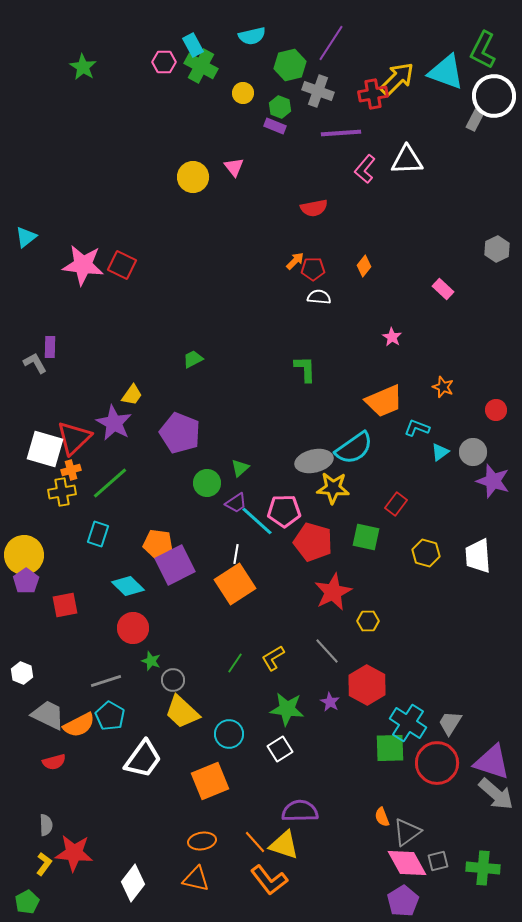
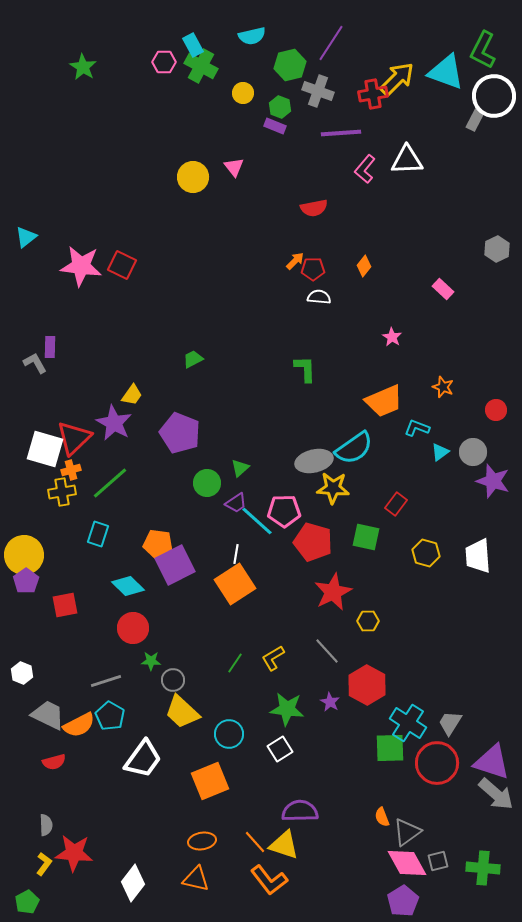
pink star at (83, 265): moved 2 px left, 1 px down
green star at (151, 661): rotated 18 degrees counterclockwise
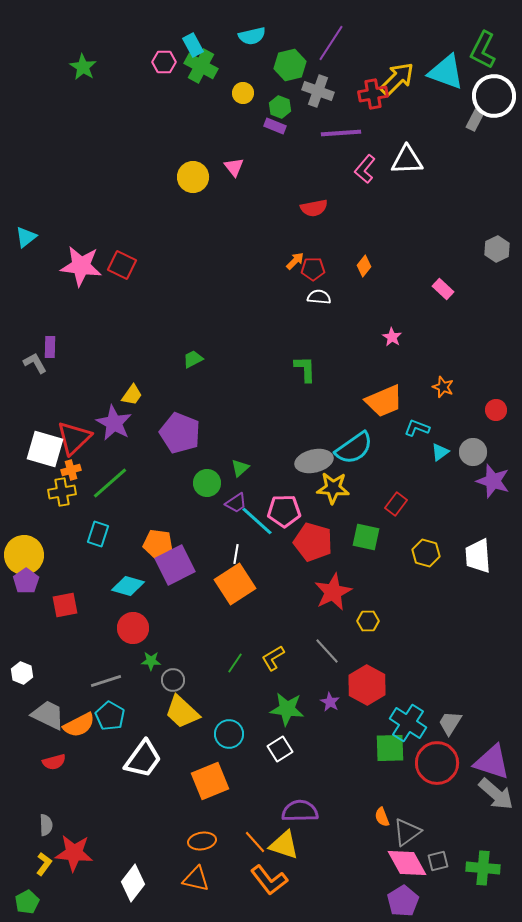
cyan diamond at (128, 586): rotated 28 degrees counterclockwise
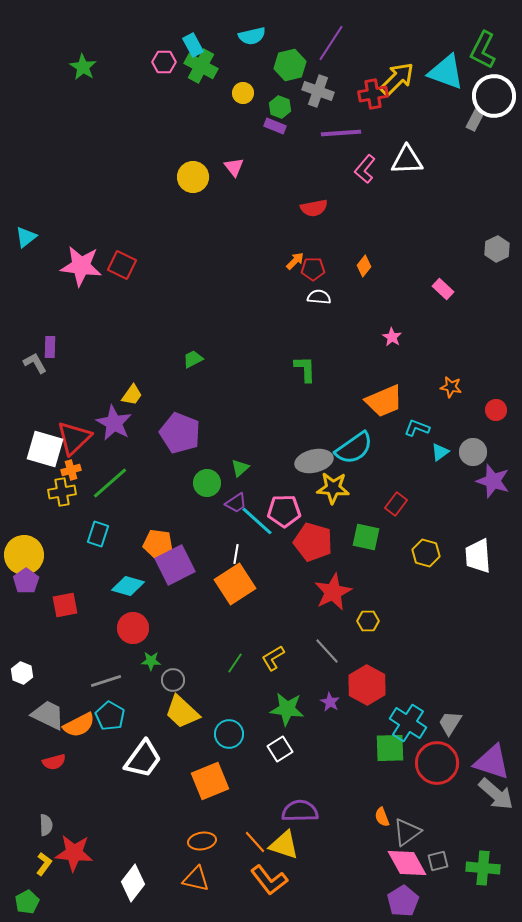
orange star at (443, 387): moved 8 px right; rotated 10 degrees counterclockwise
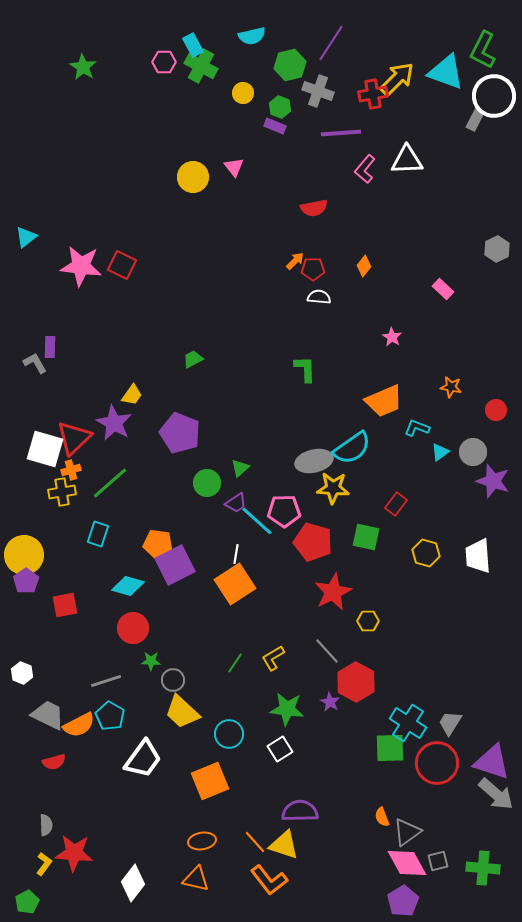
cyan semicircle at (354, 448): moved 2 px left
red hexagon at (367, 685): moved 11 px left, 3 px up
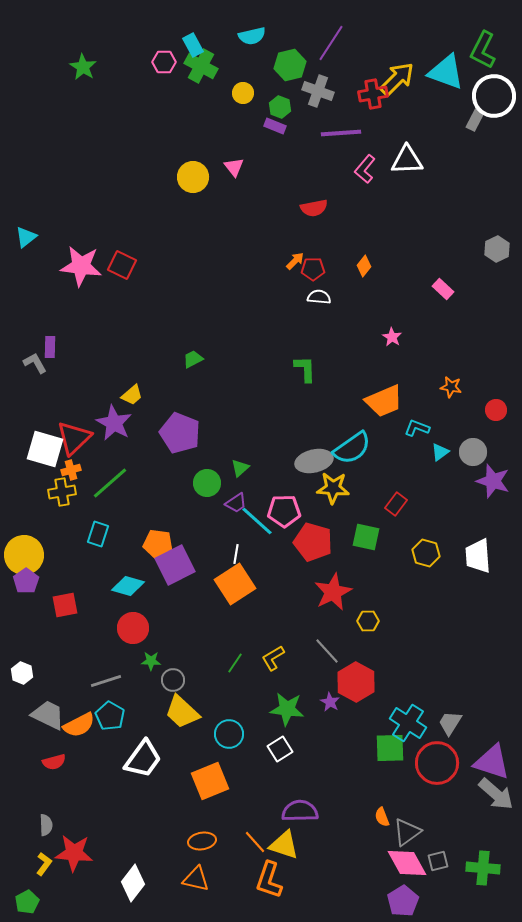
yellow trapezoid at (132, 395): rotated 15 degrees clockwise
orange L-shape at (269, 880): rotated 57 degrees clockwise
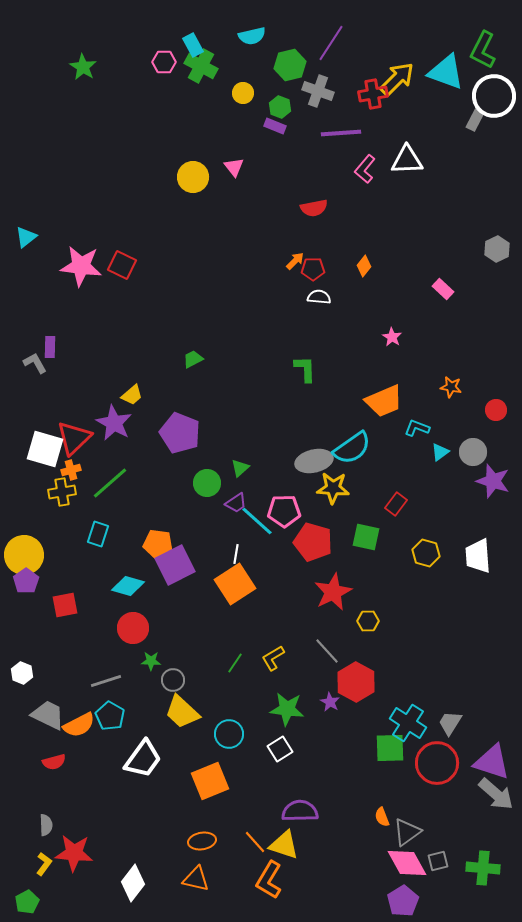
orange L-shape at (269, 880): rotated 12 degrees clockwise
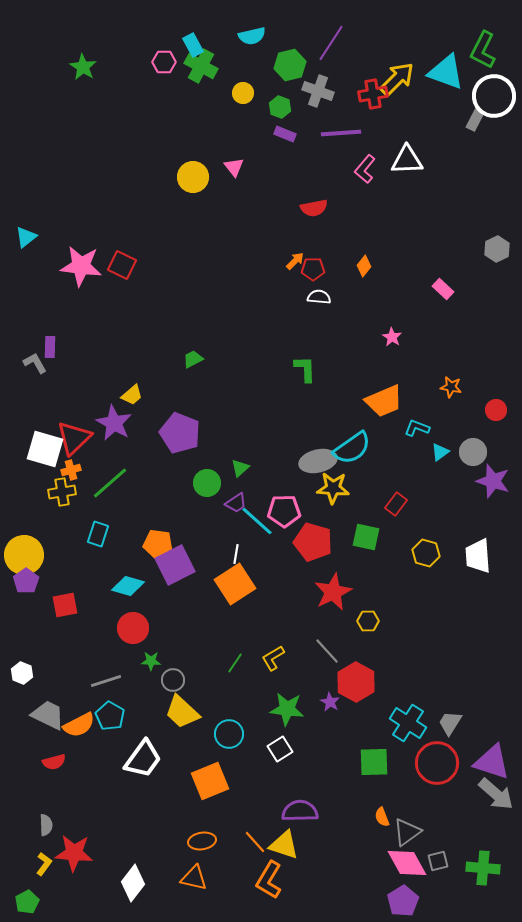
purple rectangle at (275, 126): moved 10 px right, 8 px down
gray ellipse at (314, 461): moved 4 px right
green square at (390, 748): moved 16 px left, 14 px down
orange triangle at (196, 879): moved 2 px left, 1 px up
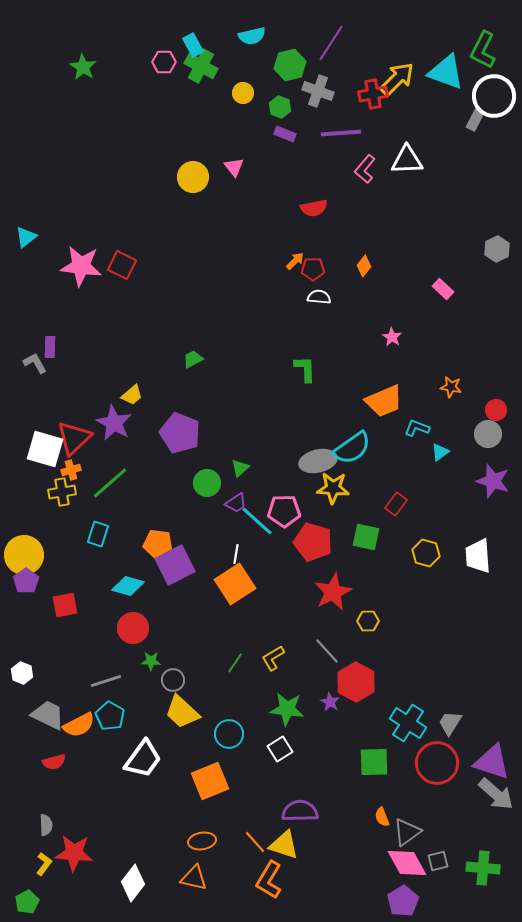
gray circle at (473, 452): moved 15 px right, 18 px up
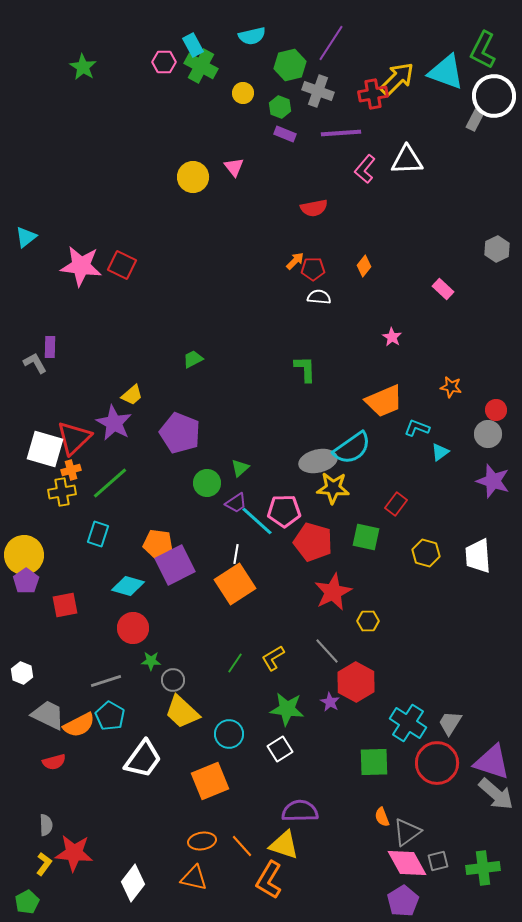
orange line at (255, 842): moved 13 px left, 4 px down
green cross at (483, 868): rotated 12 degrees counterclockwise
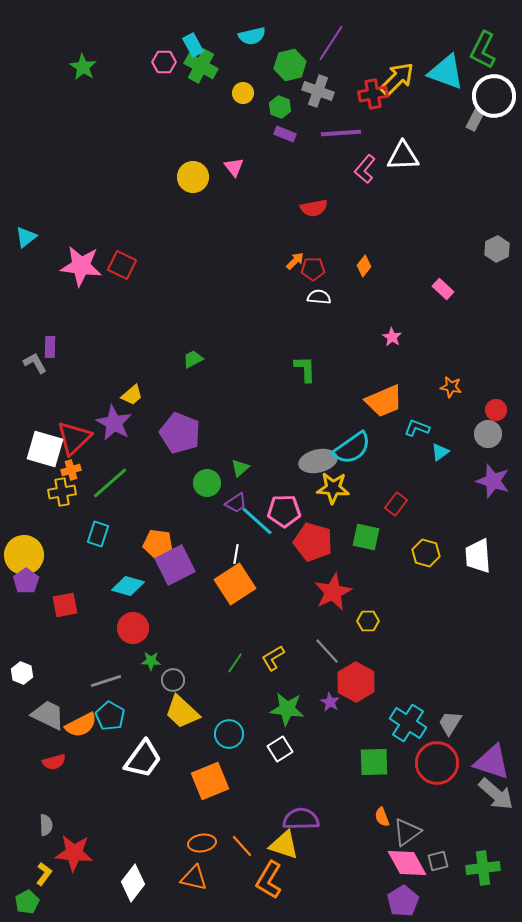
white triangle at (407, 160): moved 4 px left, 4 px up
orange semicircle at (79, 725): moved 2 px right
purple semicircle at (300, 811): moved 1 px right, 8 px down
orange ellipse at (202, 841): moved 2 px down
yellow L-shape at (44, 864): moved 10 px down
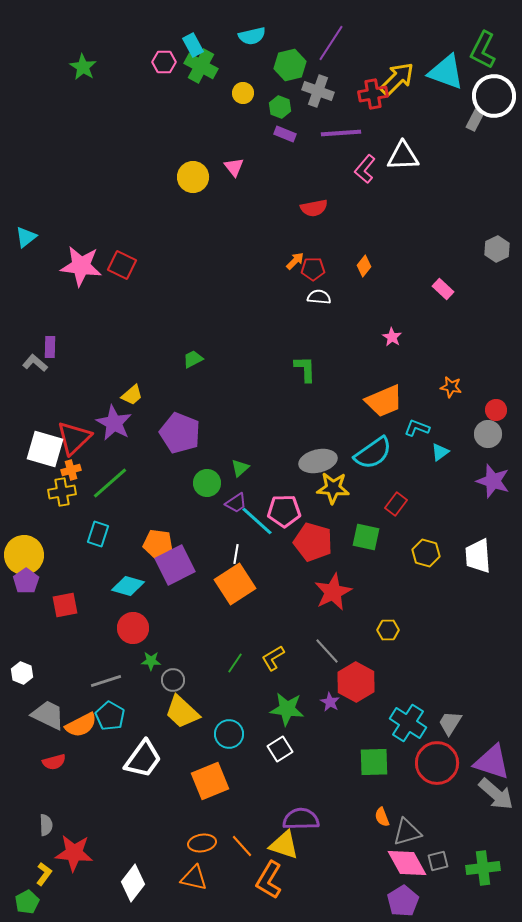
gray L-shape at (35, 363): rotated 20 degrees counterclockwise
cyan semicircle at (352, 448): moved 21 px right, 5 px down
yellow hexagon at (368, 621): moved 20 px right, 9 px down
gray triangle at (407, 832): rotated 20 degrees clockwise
